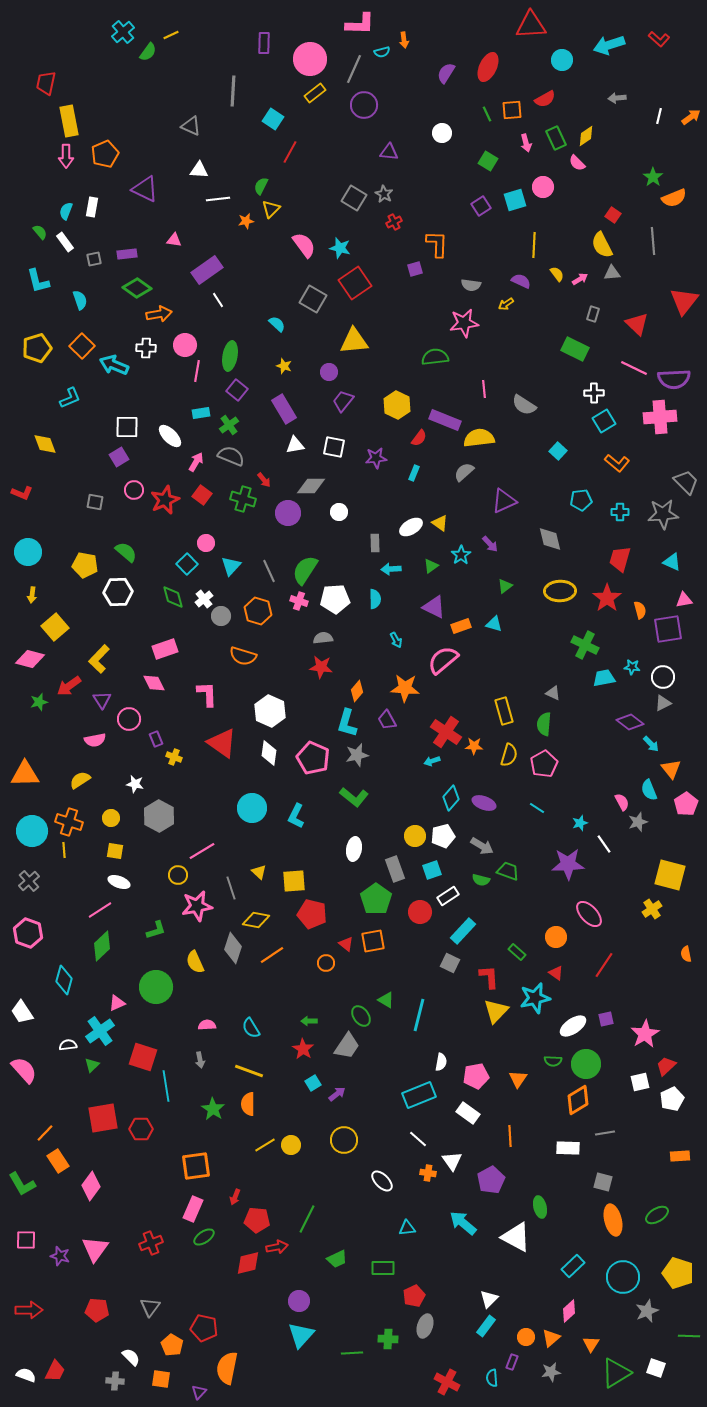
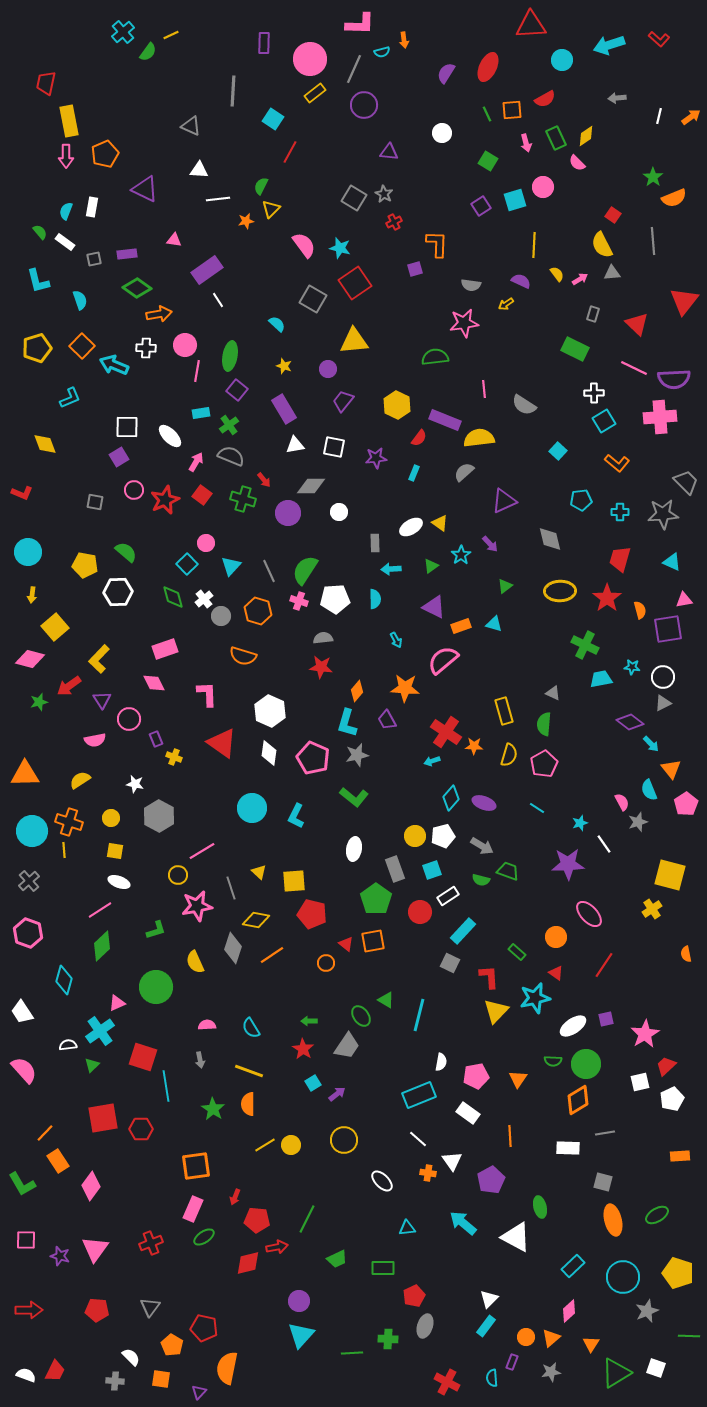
white rectangle at (65, 242): rotated 18 degrees counterclockwise
purple circle at (329, 372): moved 1 px left, 3 px up
cyan trapezoid at (604, 678): moved 3 px left, 1 px down
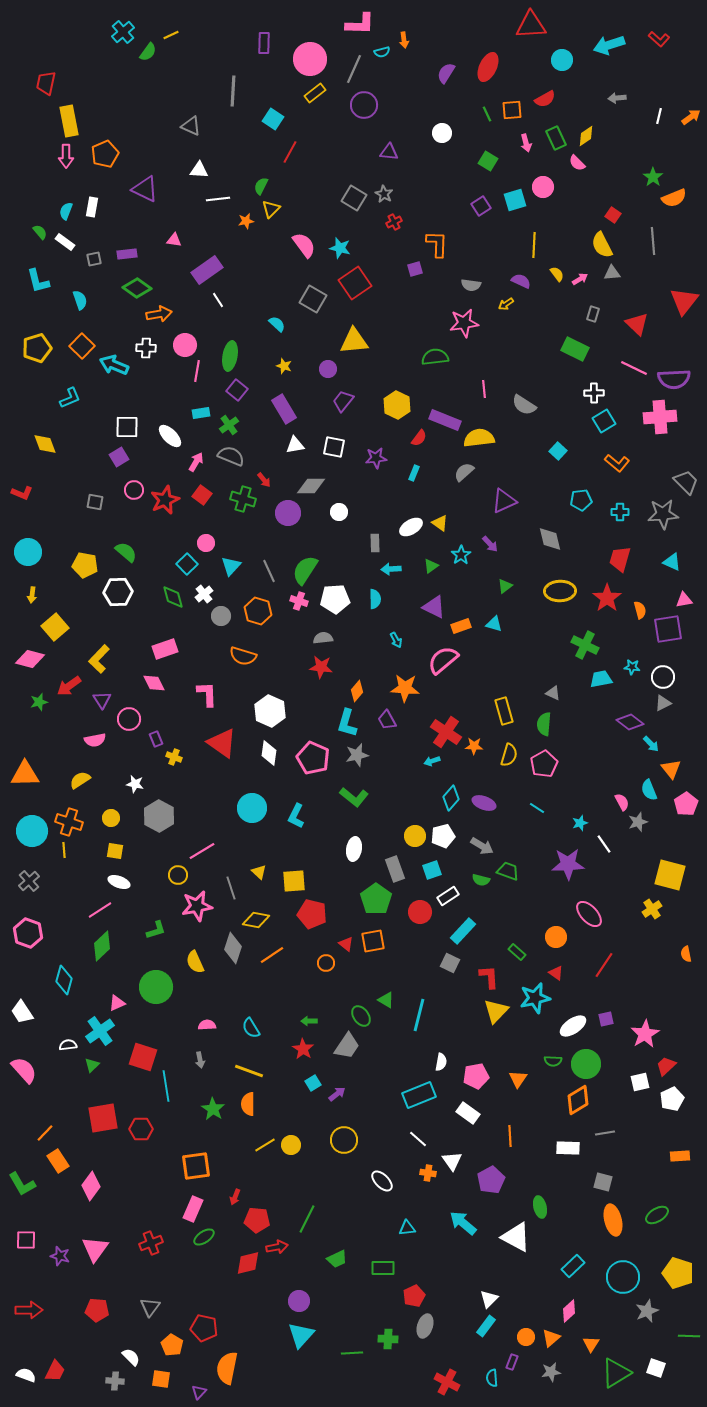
white cross at (204, 599): moved 5 px up
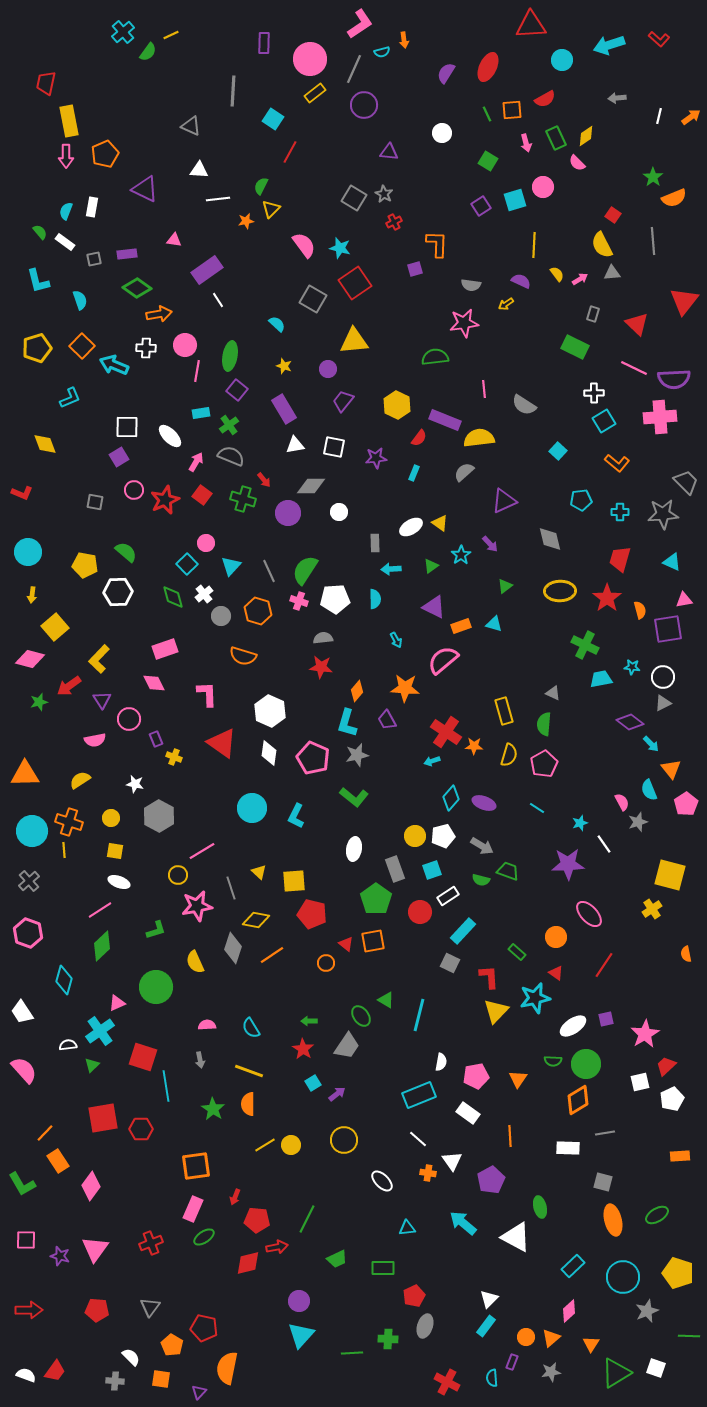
pink L-shape at (360, 24): rotated 36 degrees counterclockwise
green rectangle at (575, 349): moved 2 px up
red trapezoid at (55, 1371): rotated 10 degrees clockwise
